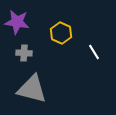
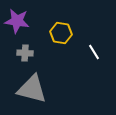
purple star: moved 1 px up
yellow hexagon: rotated 15 degrees counterclockwise
gray cross: moved 1 px right
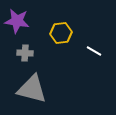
yellow hexagon: rotated 15 degrees counterclockwise
white line: moved 1 px up; rotated 28 degrees counterclockwise
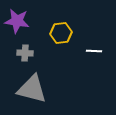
white line: rotated 28 degrees counterclockwise
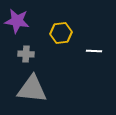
gray cross: moved 1 px right, 1 px down
gray triangle: rotated 8 degrees counterclockwise
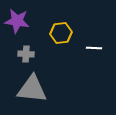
white line: moved 3 px up
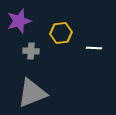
purple star: moved 2 px right; rotated 25 degrees counterclockwise
gray cross: moved 5 px right, 3 px up
gray triangle: moved 4 px down; rotated 28 degrees counterclockwise
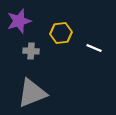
white line: rotated 21 degrees clockwise
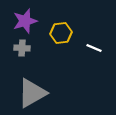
purple star: moved 6 px right
gray cross: moved 9 px left, 3 px up
gray triangle: rotated 8 degrees counterclockwise
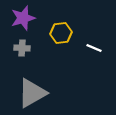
purple star: moved 2 px left, 3 px up
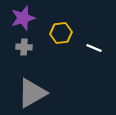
gray cross: moved 2 px right, 1 px up
